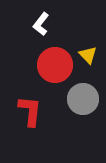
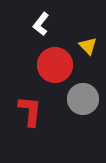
yellow triangle: moved 9 px up
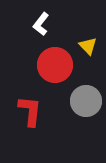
gray circle: moved 3 px right, 2 px down
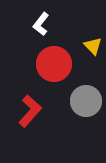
yellow triangle: moved 5 px right
red circle: moved 1 px left, 1 px up
red L-shape: rotated 36 degrees clockwise
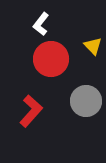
red circle: moved 3 px left, 5 px up
red L-shape: moved 1 px right
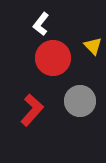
red circle: moved 2 px right, 1 px up
gray circle: moved 6 px left
red L-shape: moved 1 px right, 1 px up
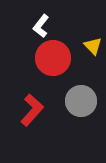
white L-shape: moved 2 px down
gray circle: moved 1 px right
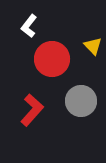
white L-shape: moved 12 px left
red circle: moved 1 px left, 1 px down
